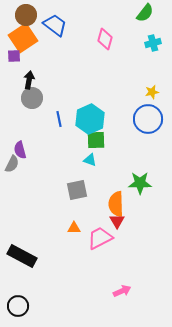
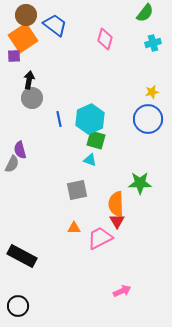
green square: rotated 18 degrees clockwise
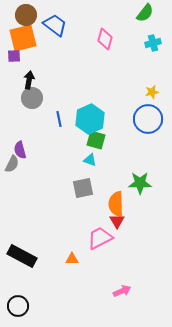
orange square: rotated 20 degrees clockwise
gray square: moved 6 px right, 2 px up
orange triangle: moved 2 px left, 31 px down
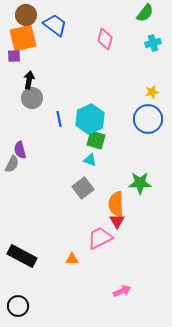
gray square: rotated 25 degrees counterclockwise
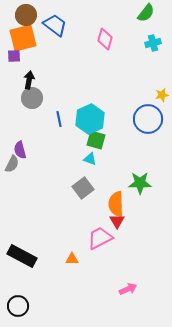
green semicircle: moved 1 px right
yellow star: moved 10 px right, 3 px down
cyan triangle: moved 1 px up
pink arrow: moved 6 px right, 2 px up
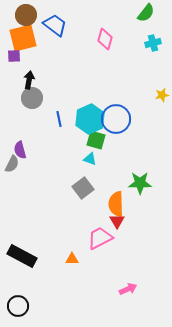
blue circle: moved 32 px left
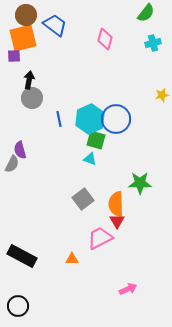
gray square: moved 11 px down
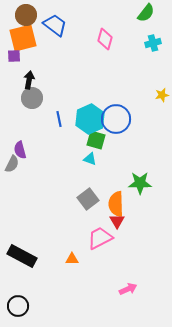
gray square: moved 5 px right
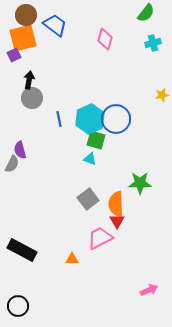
purple square: moved 1 px up; rotated 24 degrees counterclockwise
black rectangle: moved 6 px up
pink arrow: moved 21 px right, 1 px down
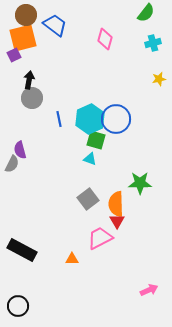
yellow star: moved 3 px left, 16 px up
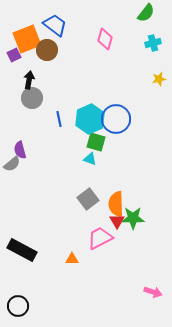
brown circle: moved 21 px right, 35 px down
orange square: moved 4 px right, 1 px down; rotated 8 degrees counterclockwise
green square: moved 2 px down
gray semicircle: rotated 24 degrees clockwise
green star: moved 7 px left, 35 px down
pink arrow: moved 4 px right, 2 px down; rotated 42 degrees clockwise
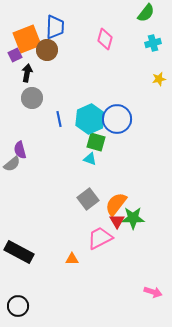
blue trapezoid: moved 2 px down; rotated 55 degrees clockwise
purple square: moved 1 px right
black arrow: moved 2 px left, 7 px up
blue circle: moved 1 px right
orange semicircle: rotated 40 degrees clockwise
black rectangle: moved 3 px left, 2 px down
